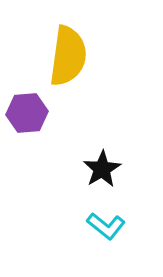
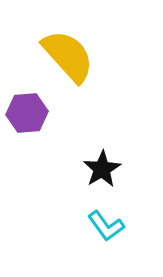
yellow semicircle: rotated 50 degrees counterclockwise
cyan L-shape: rotated 15 degrees clockwise
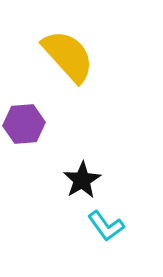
purple hexagon: moved 3 px left, 11 px down
black star: moved 20 px left, 11 px down
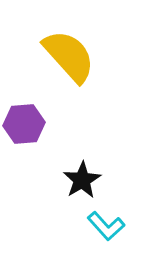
yellow semicircle: moved 1 px right
cyan L-shape: rotated 6 degrees counterclockwise
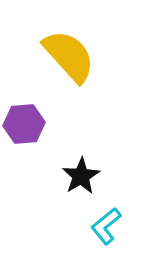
black star: moved 1 px left, 4 px up
cyan L-shape: rotated 93 degrees clockwise
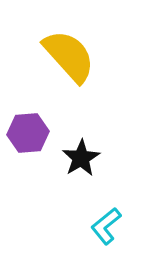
purple hexagon: moved 4 px right, 9 px down
black star: moved 18 px up
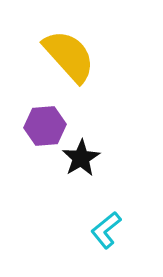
purple hexagon: moved 17 px right, 7 px up
cyan L-shape: moved 4 px down
